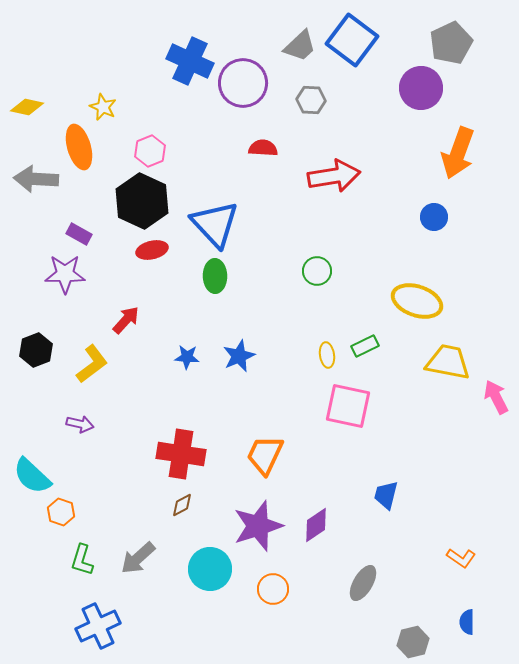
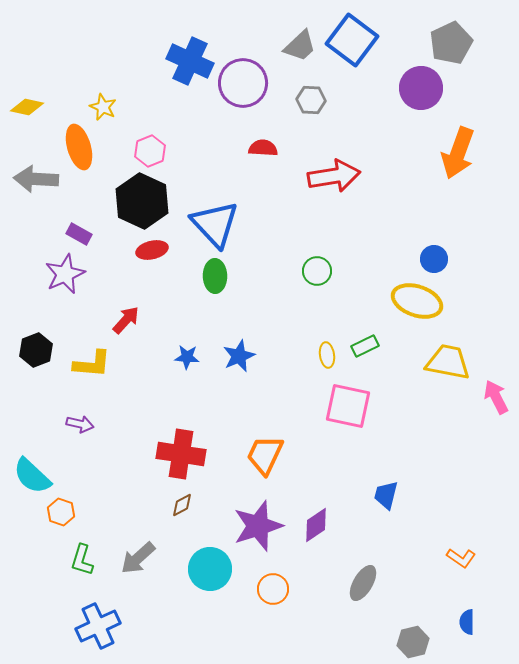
blue circle at (434, 217): moved 42 px down
purple star at (65, 274): rotated 24 degrees counterclockwise
yellow L-shape at (92, 364): rotated 42 degrees clockwise
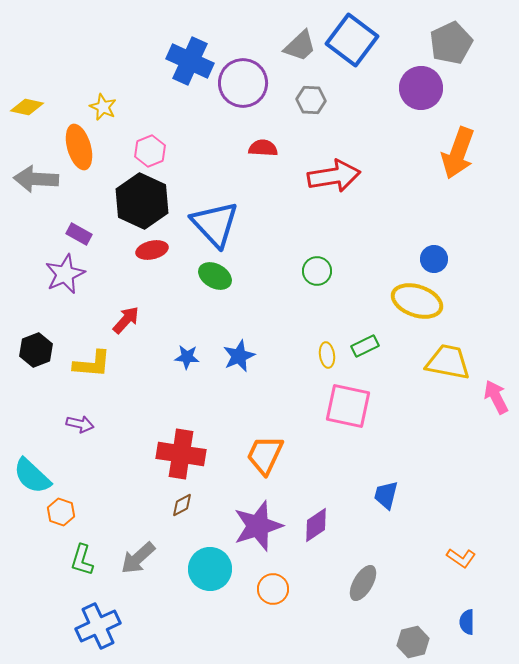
green ellipse at (215, 276): rotated 60 degrees counterclockwise
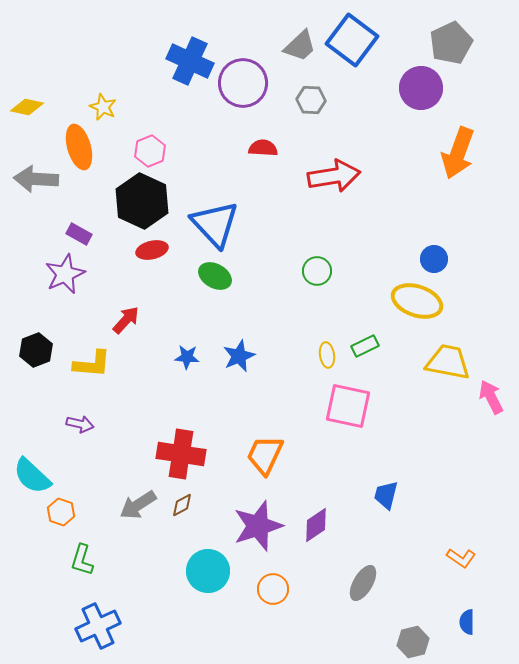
pink arrow at (496, 397): moved 5 px left
gray arrow at (138, 558): moved 53 px up; rotated 9 degrees clockwise
cyan circle at (210, 569): moved 2 px left, 2 px down
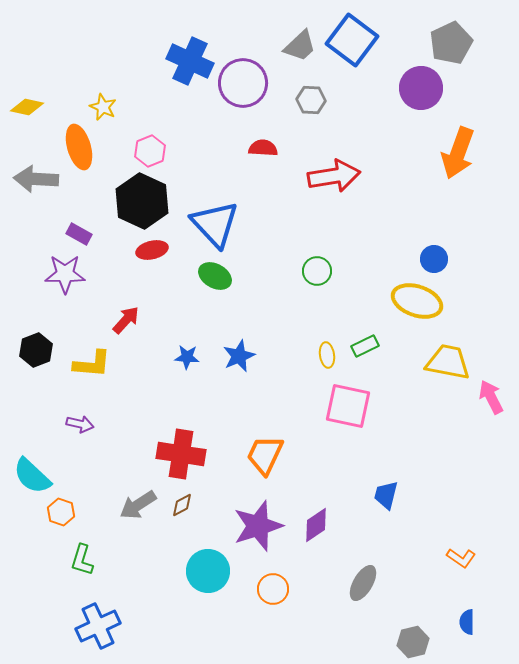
purple star at (65, 274): rotated 24 degrees clockwise
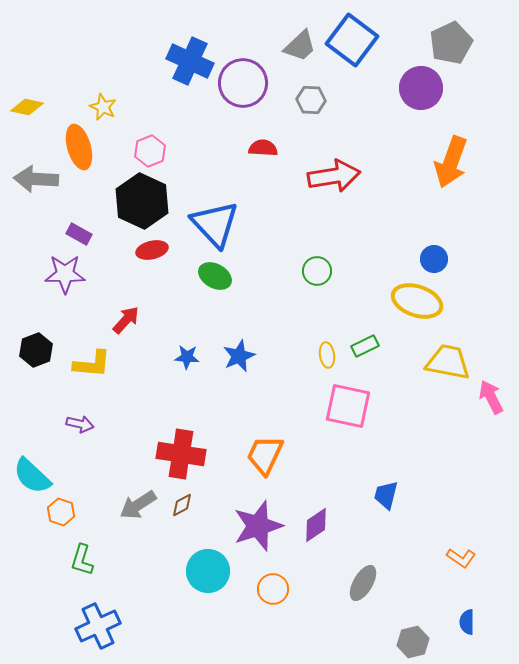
orange arrow at (458, 153): moved 7 px left, 9 px down
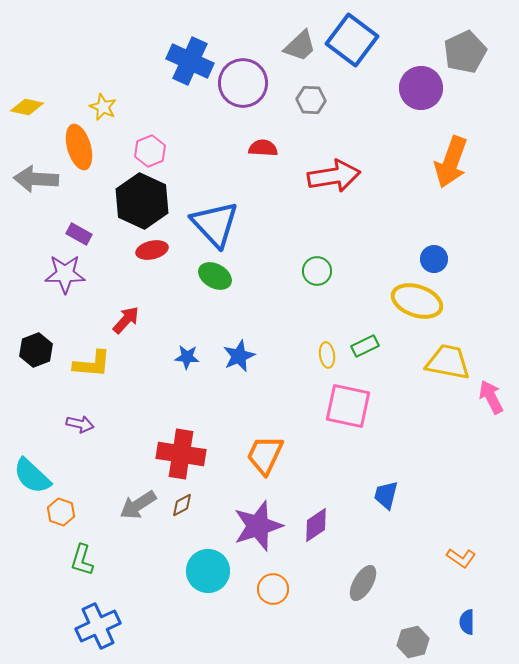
gray pentagon at (451, 43): moved 14 px right, 9 px down
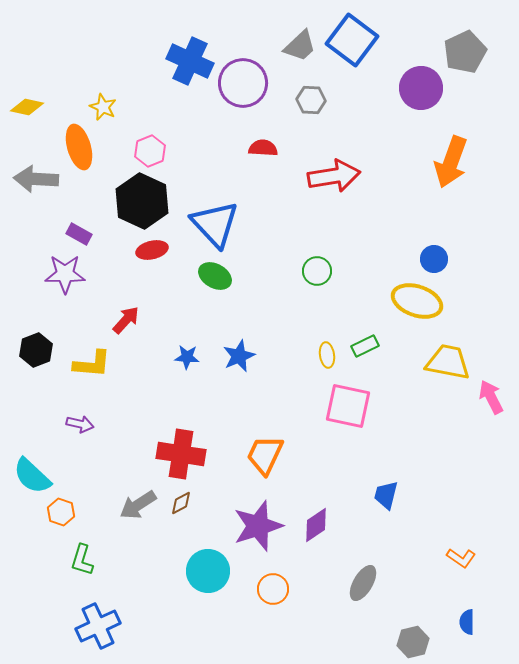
brown diamond at (182, 505): moved 1 px left, 2 px up
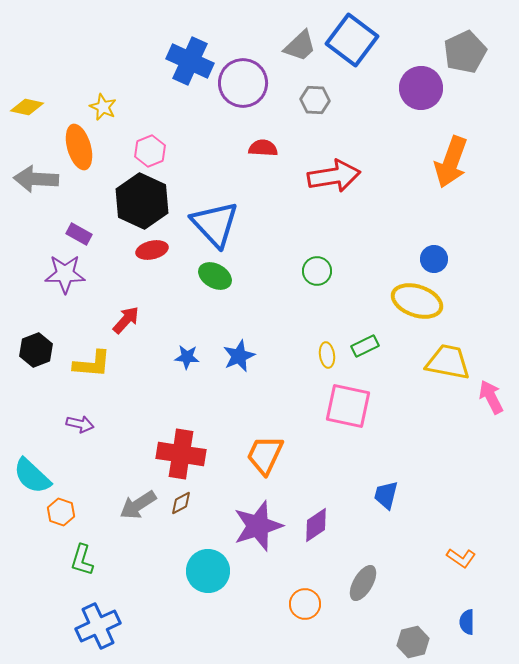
gray hexagon at (311, 100): moved 4 px right
orange circle at (273, 589): moved 32 px right, 15 px down
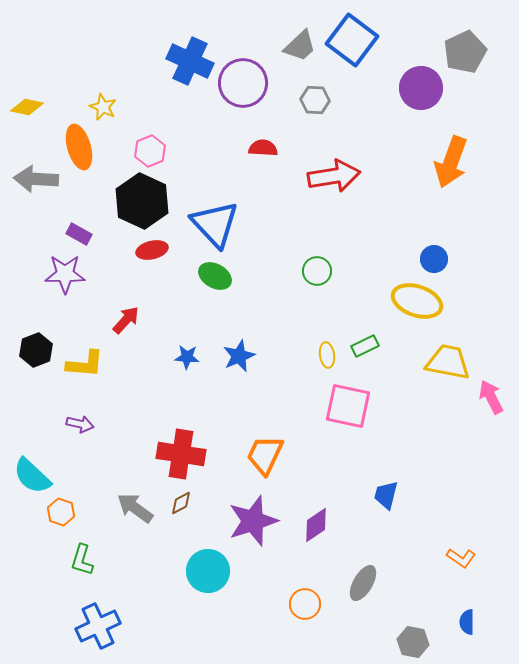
yellow L-shape at (92, 364): moved 7 px left
gray arrow at (138, 505): moved 3 px left, 3 px down; rotated 69 degrees clockwise
purple star at (258, 526): moved 5 px left, 5 px up
gray hexagon at (413, 642): rotated 24 degrees clockwise
